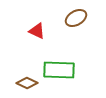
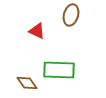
brown ellipse: moved 5 px left, 3 px up; rotated 45 degrees counterclockwise
brown diamond: rotated 30 degrees clockwise
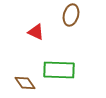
red triangle: moved 1 px left, 1 px down
brown diamond: moved 2 px left
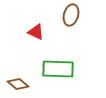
green rectangle: moved 1 px left, 1 px up
brown diamond: moved 7 px left, 1 px down; rotated 15 degrees counterclockwise
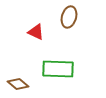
brown ellipse: moved 2 px left, 2 px down
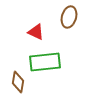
green rectangle: moved 13 px left, 7 px up; rotated 8 degrees counterclockwise
brown diamond: moved 2 px up; rotated 60 degrees clockwise
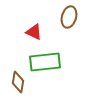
red triangle: moved 2 px left
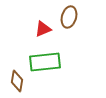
red triangle: moved 9 px right, 3 px up; rotated 48 degrees counterclockwise
brown diamond: moved 1 px left, 1 px up
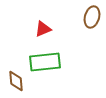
brown ellipse: moved 23 px right
brown diamond: moved 1 px left; rotated 15 degrees counterclockwise
